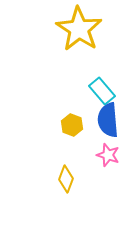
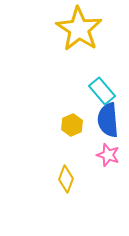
yellow hexagon: rotated 15 degrees clockwise
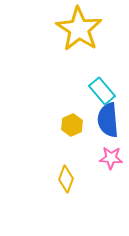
pink star: moved 3 px right, 3 px down; rotated 15 degrees counterclockwise
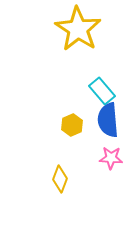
yellow star: moved 1 px left
yellow diamond: moved 6 px left
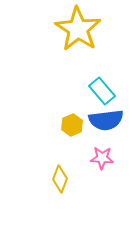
blue semicircle: moved 2 px left; rotated 92 degrees counterclockwise
pink star: moved 9 px left
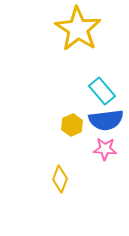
pink star: moved 3 px right, 9 px up
